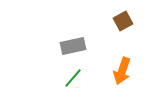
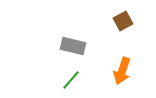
gray rectangle: rotated 25 degrees clockwise
green line: moved 2 px left, 2 px down
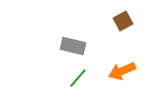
orange arrow: rotated 48 degrees clockwise
green line: moved 7 px right, 2 px up
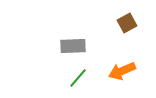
brown square: moved 4 px right, 2 px down
gray rectangle: rotated 15 degrees counterclockwise
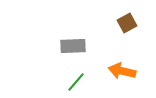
orange arrow: rotated 36 degrees clockwise
green line: moved 2 px left, 4 px down
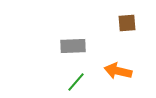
brown square: rotated 24 degrees clockwise
orange arrow: moved 4 px left
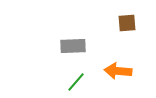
orange arrow: rotated 8 degrees counterclockwise
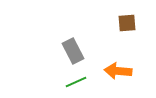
gray rectangle: moved 5 px down; rotated 65 degrees clockwise
green line: rotated 25 degrees clockwise
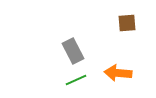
orange arrow: moved 2 px down
green line: moved 2 px up
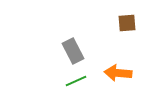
green line: moved 1 px down
